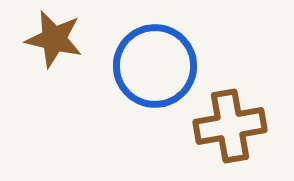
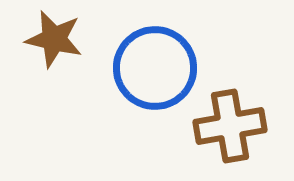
blue circle: moved 2 px down
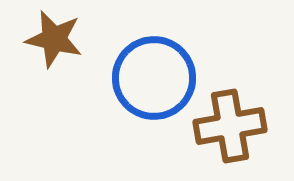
blue circle: moved 1 px left, 10 px down
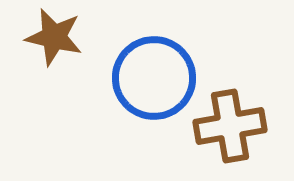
brown star: moved 2 px up
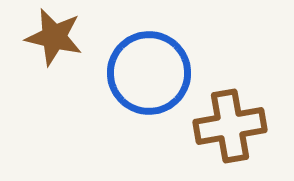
blue circle: moved 5 px left, 5 px up
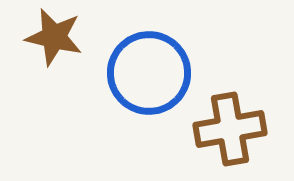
brown cross: moved 3 px down
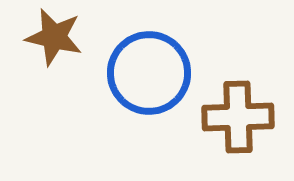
brown cross: moved 8 px right, 12 px up; rotated 8 degrees clockwise
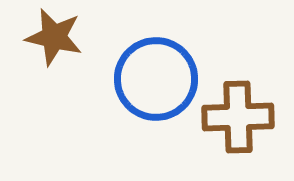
blue circle: moved 7 px right, 6 px down
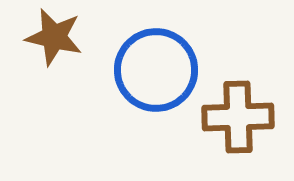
blue circle: moved 9 px up
